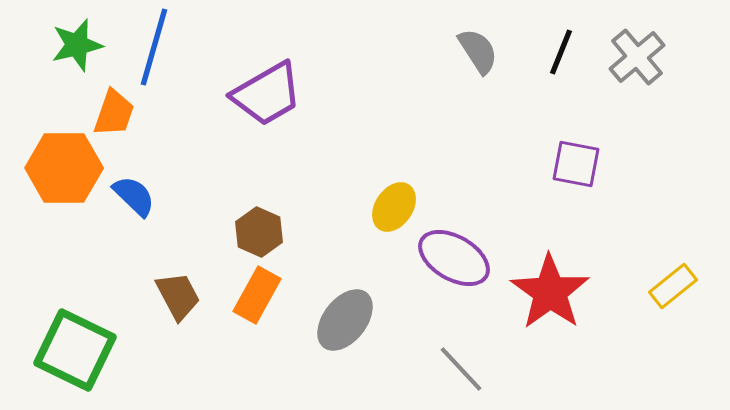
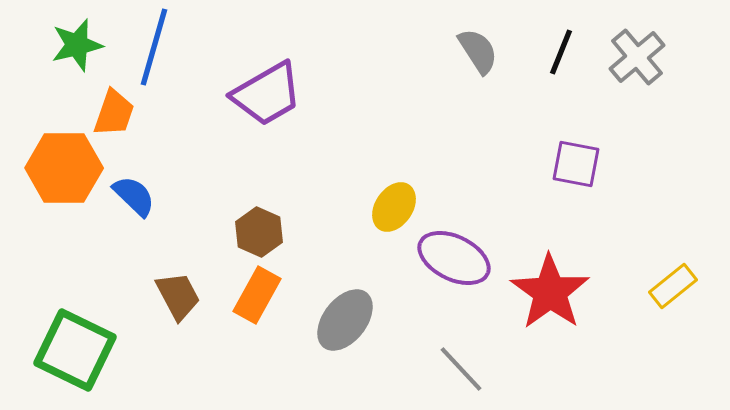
purple ellipse: rotated 4 degrees counterclockwise
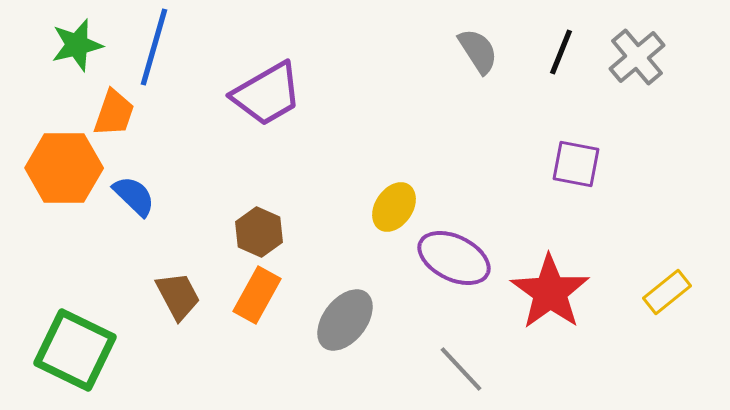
yellow rectangle: moved 6 px left, 6 px down
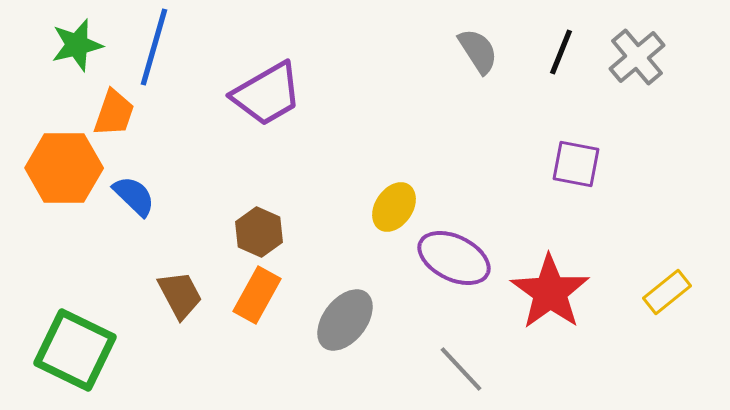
brown trapezoid: moved 2 px right, 1 px up
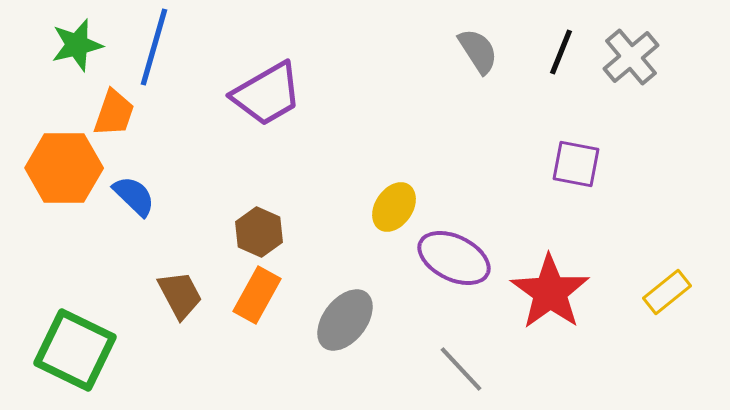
gray cross: moved 6 px left
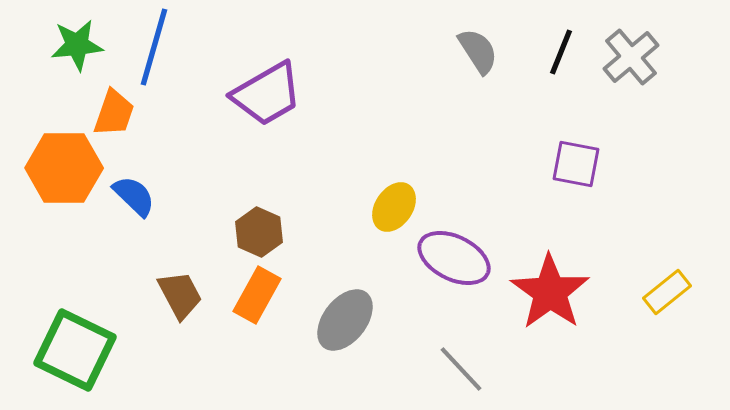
green star: rotated 8 degrees clockwise
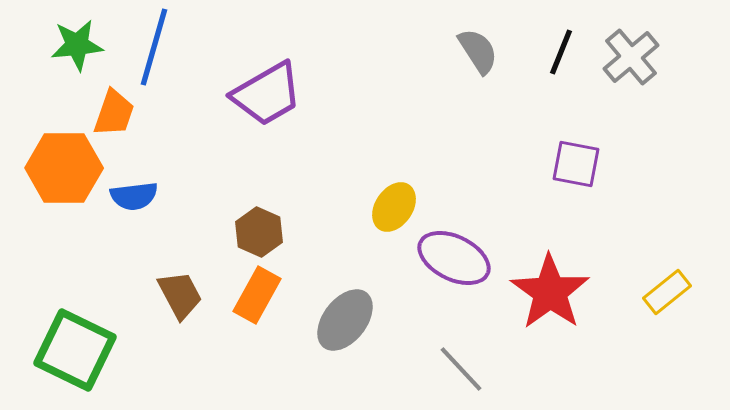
blue semicircle: rotated 129 degrees clockwise
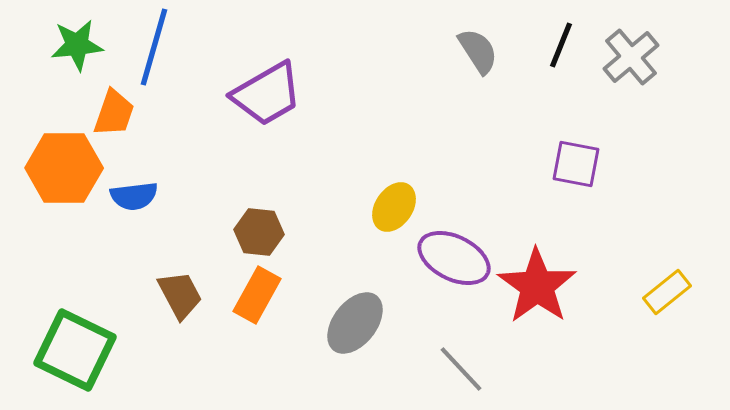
black line: moved 7 px up
brown hexagon: rotated 18 degrees counterclockwise
red star: moved 13 px left, 6 px up
gray ellipse: moved 10 px right, 3 px down
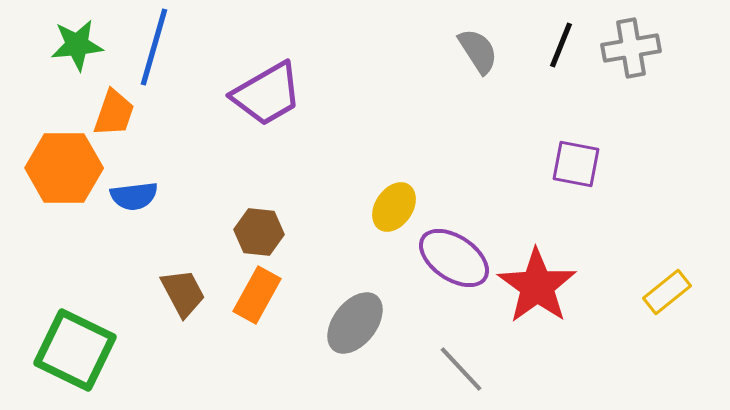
gray cross: moved 9 px up; rotated 30 degrees clockwise
purple ellipse: rotated 8 degrees clockwise
brown trapezoid: moved 3 px right, 2 px up
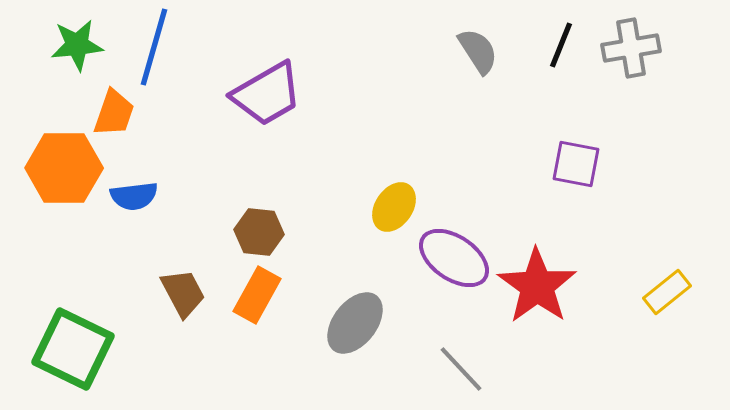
green square: moved 2 px left, 1 px up
